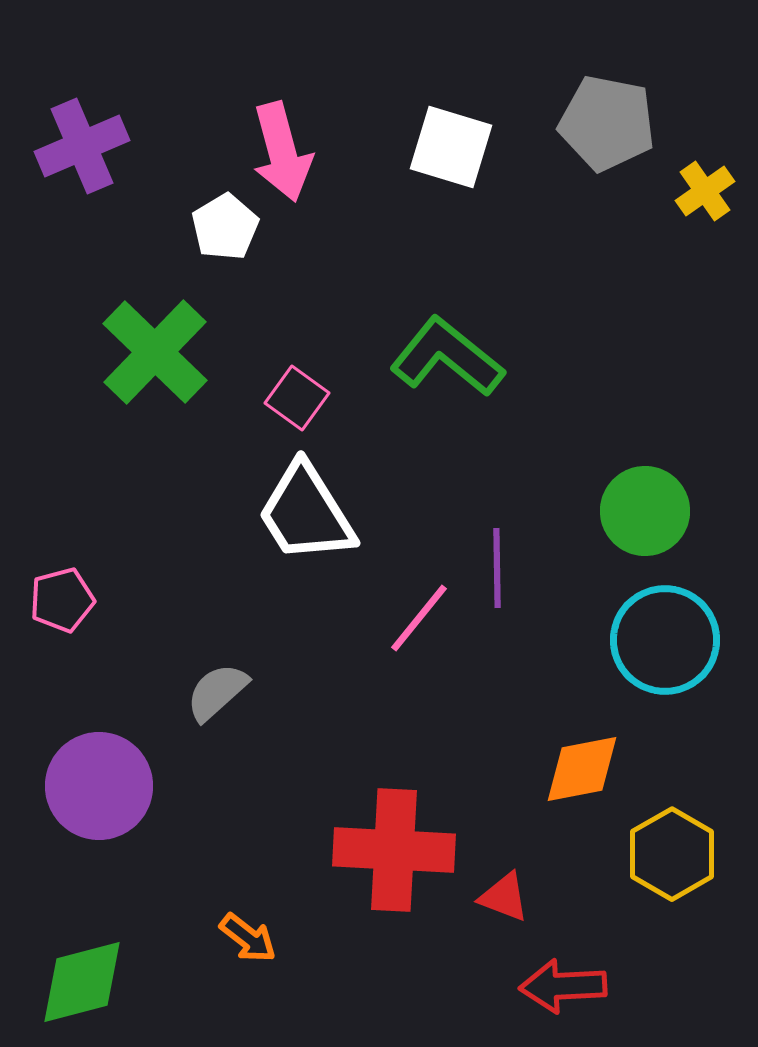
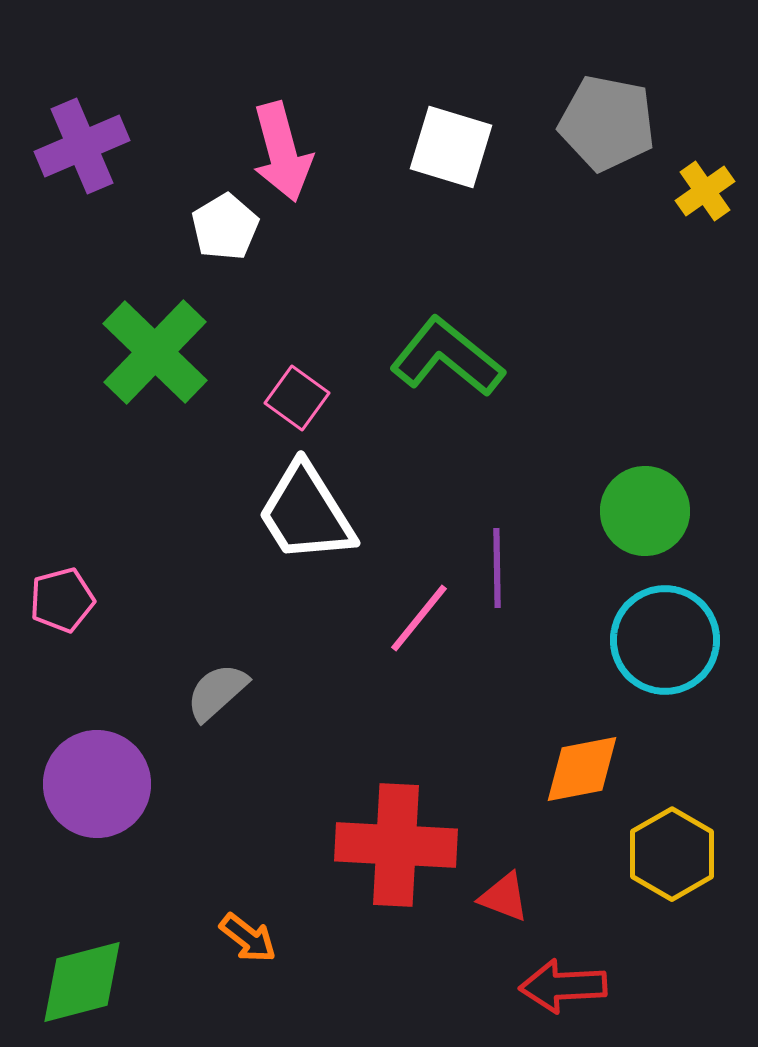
purple circle: moved 2 px left, 2 px up
red cross: moved 2 px right, 5 px up
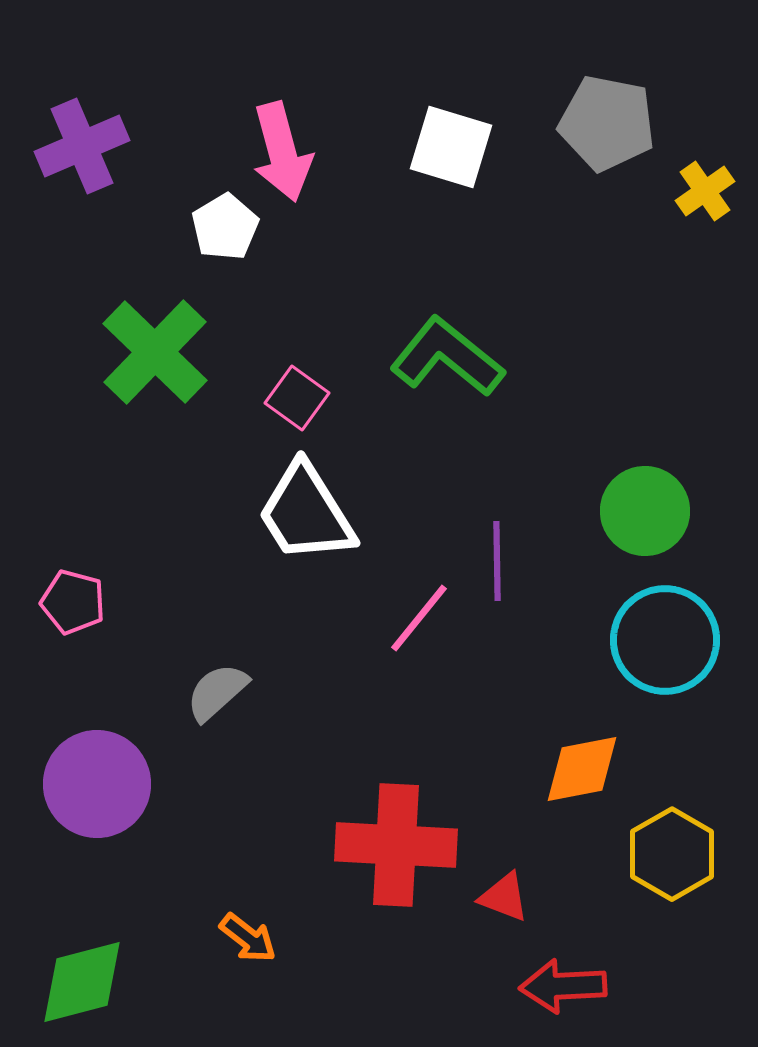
purple line: moved 7 px up
pink pentagon: moved 11 px right, 2 px down; rotated 30 degrees clockwise
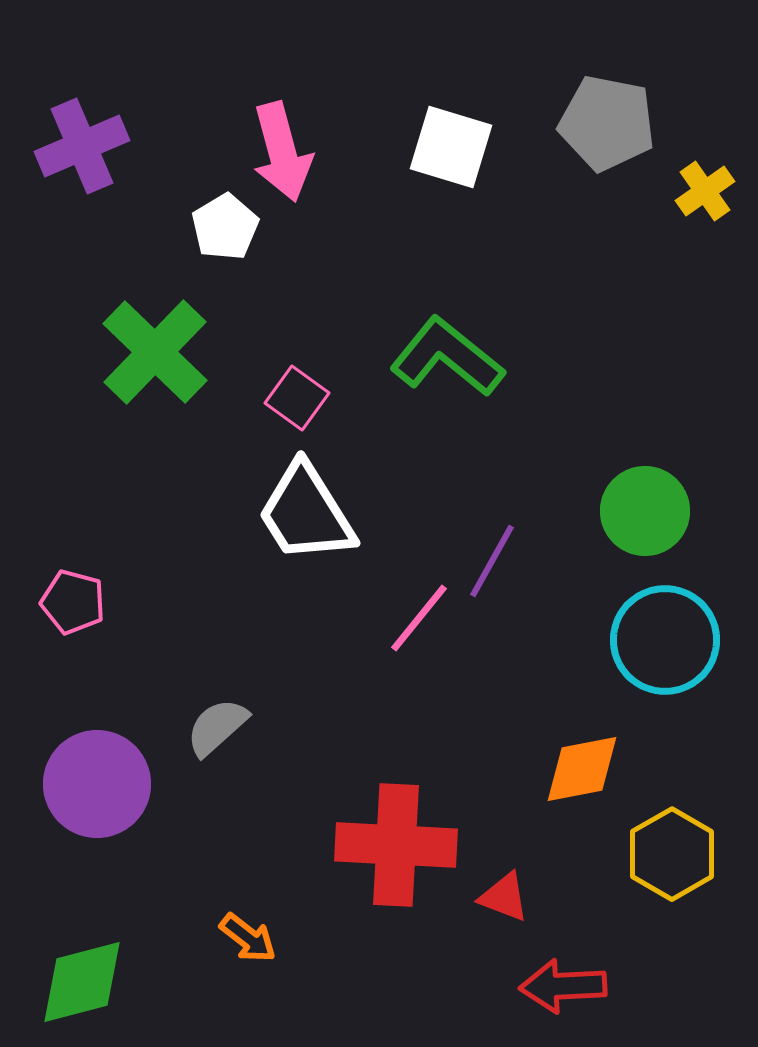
purple line: moved 5 px left; rotated 30 degrees clockwise
gray semicircle: moved 35 px down
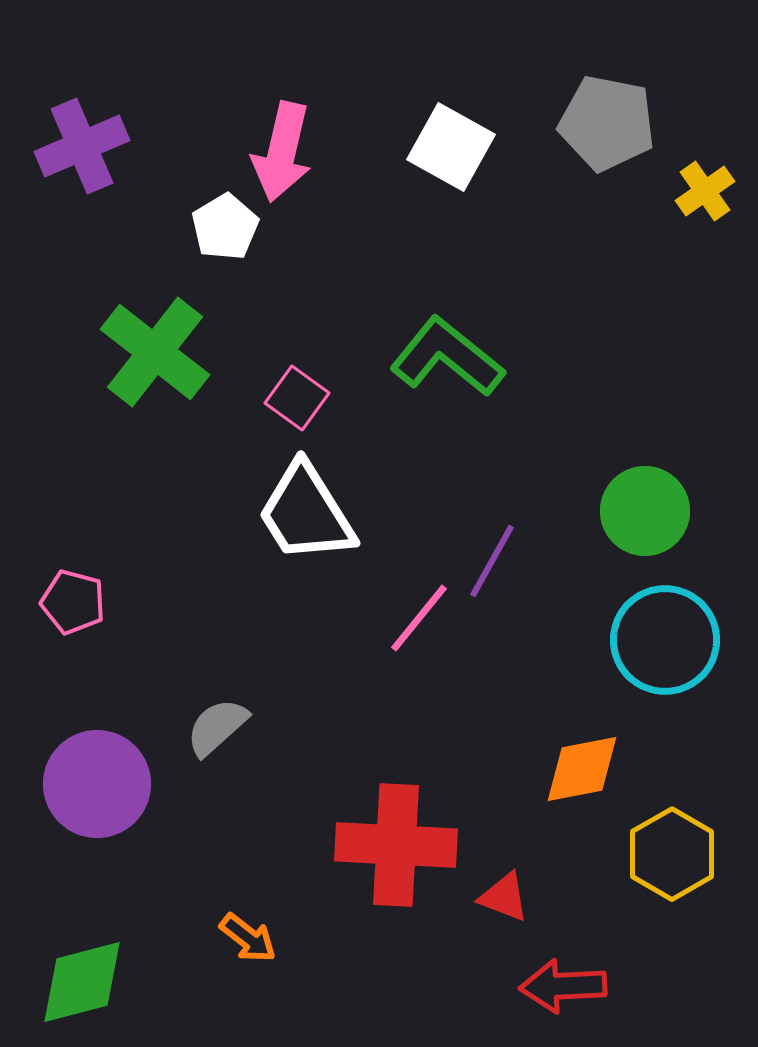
white square: rotated 12 degrees clockwise
pink arrow: rotated 28 degrees clockwise
green cross: rotated 6 degrees counterclockwise
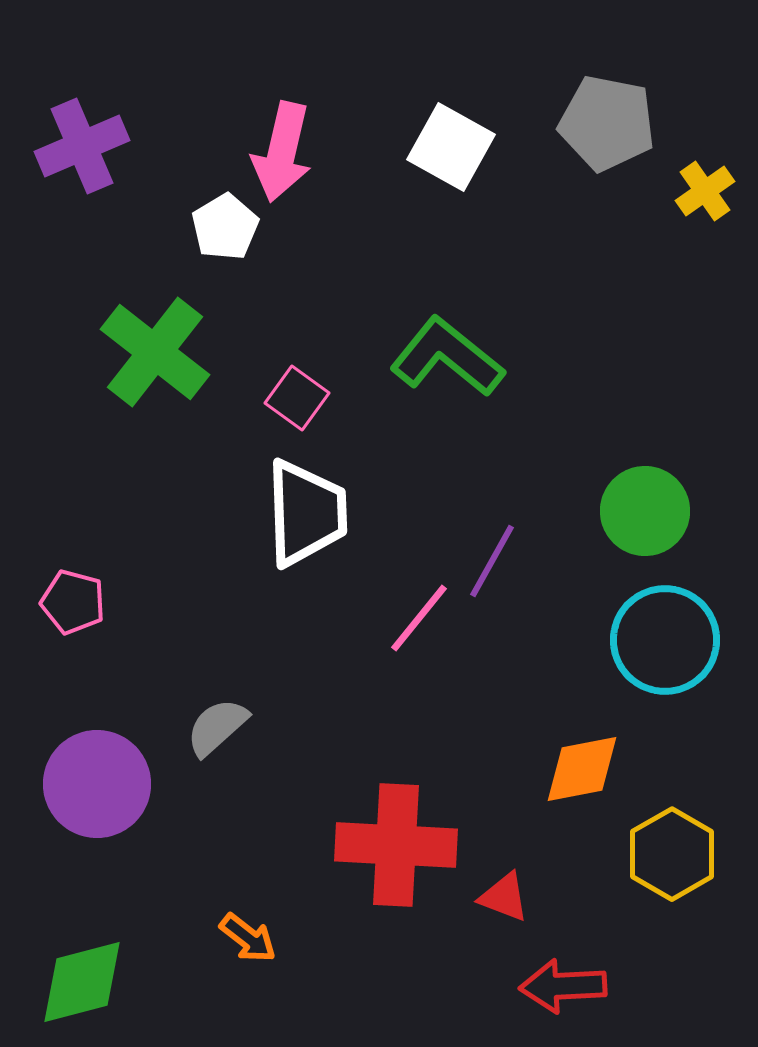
white trapezoid: rotated 150 degrees counterclockwise
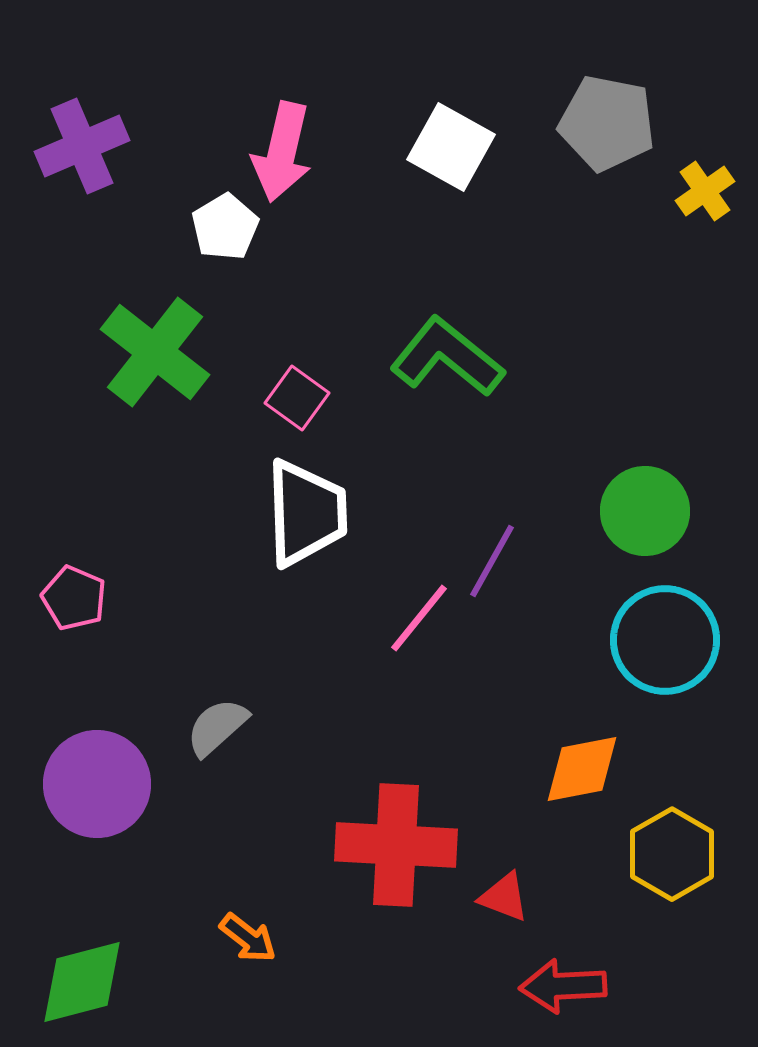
pink pentagon: moved 1 px right, 4 px up; rotated 8 degrees clockwise
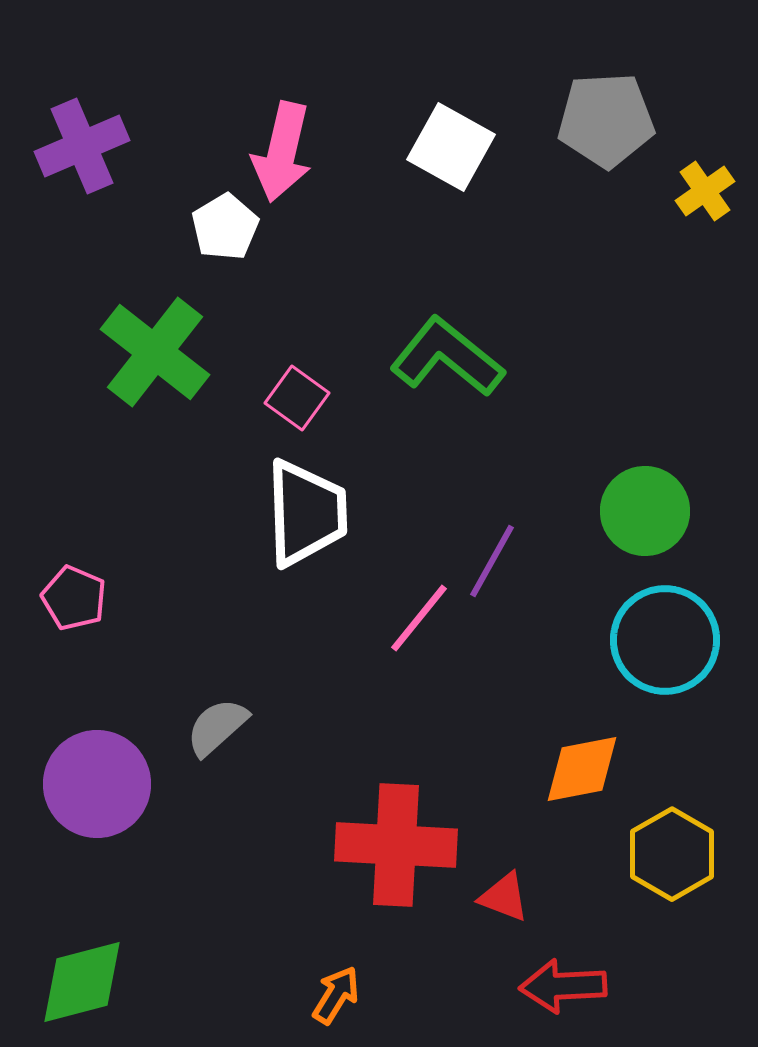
gray pentagon: moved 1 px left, 3 px up; rotated 14 degrees counterclockwise
orange arrow: moved 88 px right, 57 px down; rotated 96 degrees counterclockwise
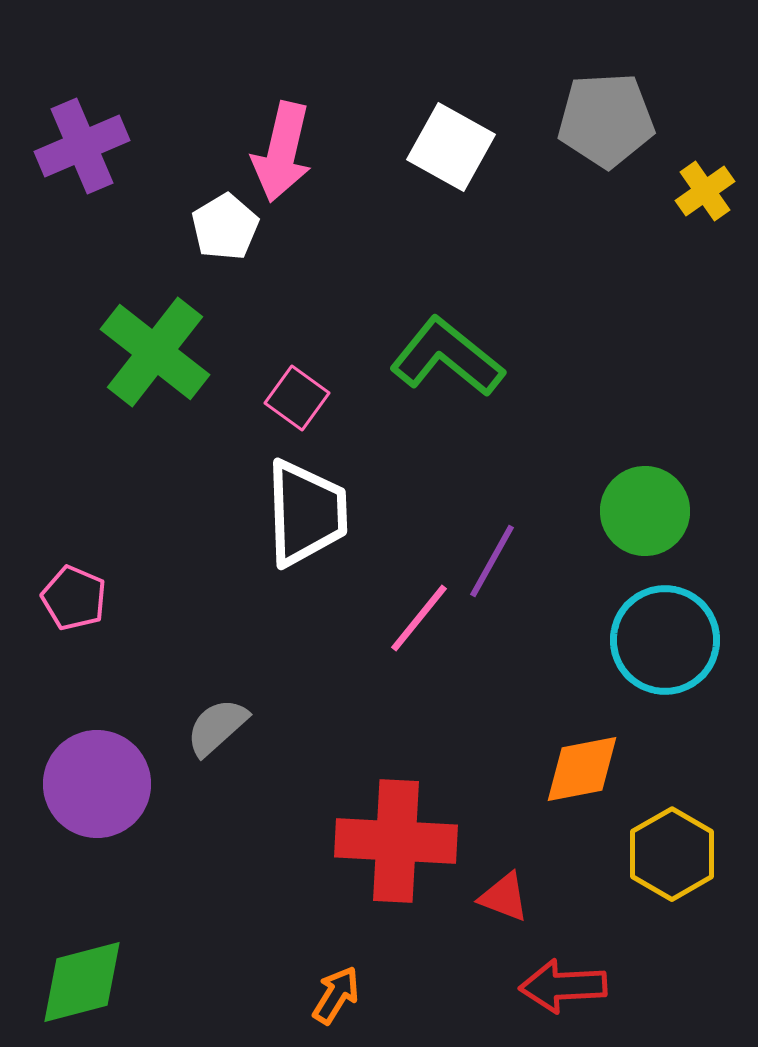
red cross: moved 4 px up
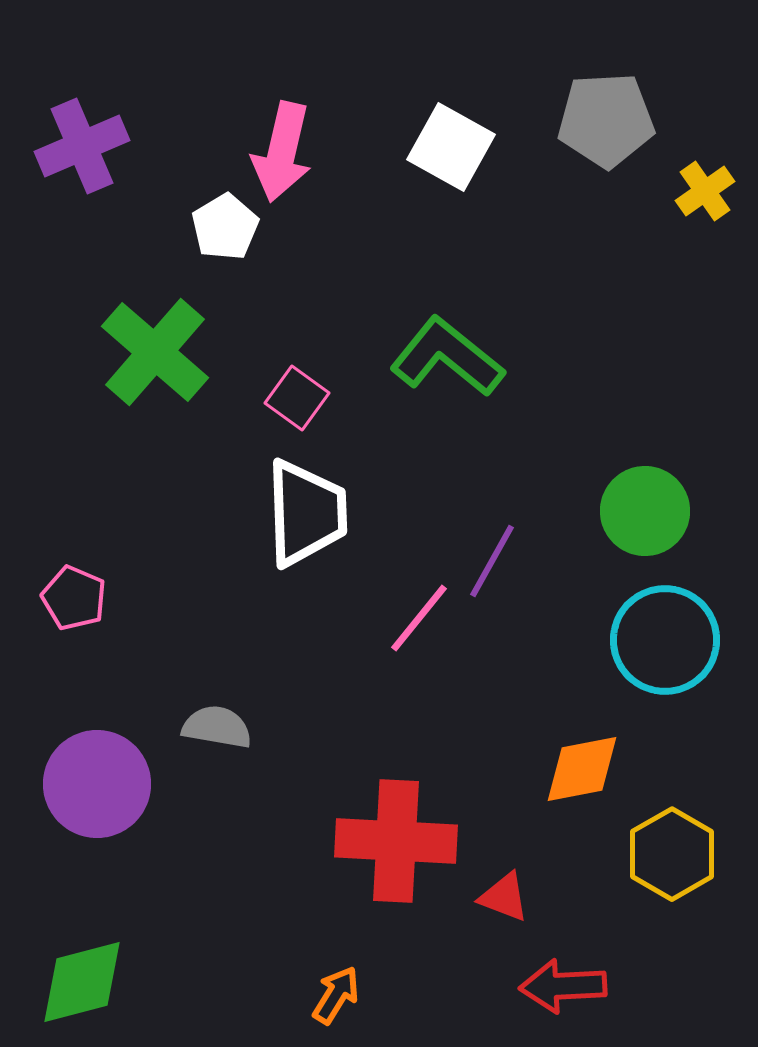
green cross: rotated 3 degrees clockwise
gray semicircle: rotated 52 degrees clockwise
